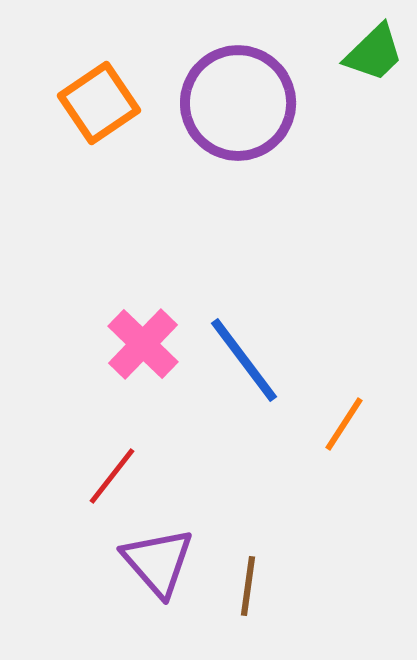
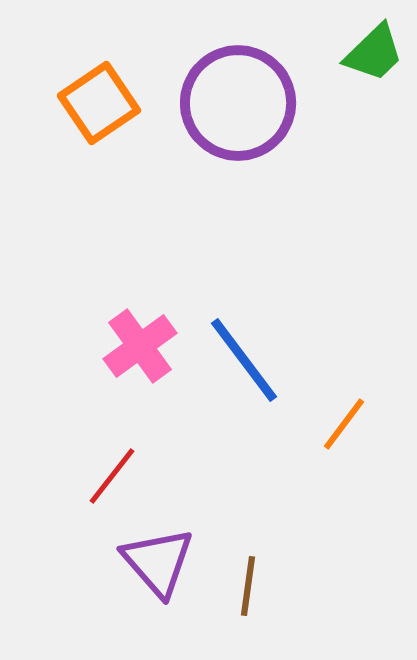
pink cross: moved 3 px left, 2 px down; rotated 10 degrees clockwise
orange line: rotated 4 degrees clockwise
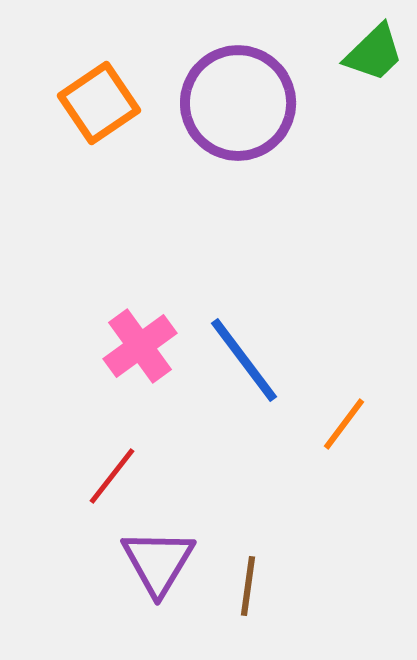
purple triangle: rotated 12 degrees clockwise
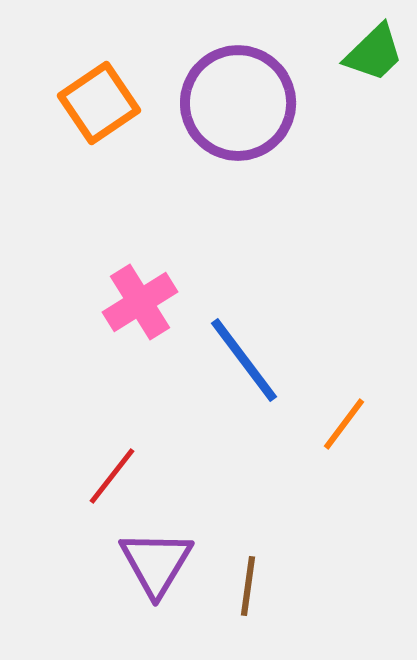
pink cross: moved 44 px up; rotated 4 degrees clockwise
purple triangle: moved 2 px left, 1 px down
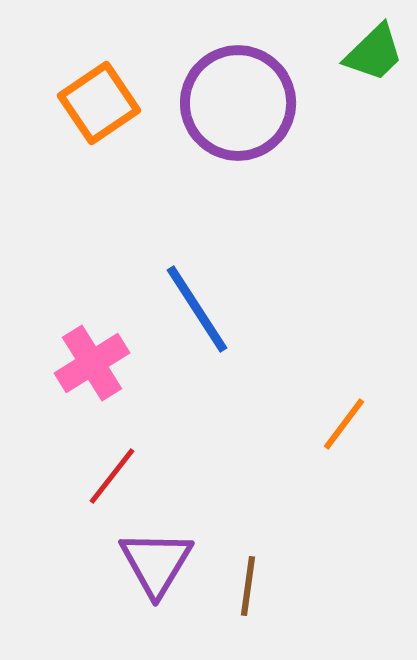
pink cross: moved 48 px left, 61 px down
blue line: moved 47 px left, 51 px up; rotated 4 degrees clockwise
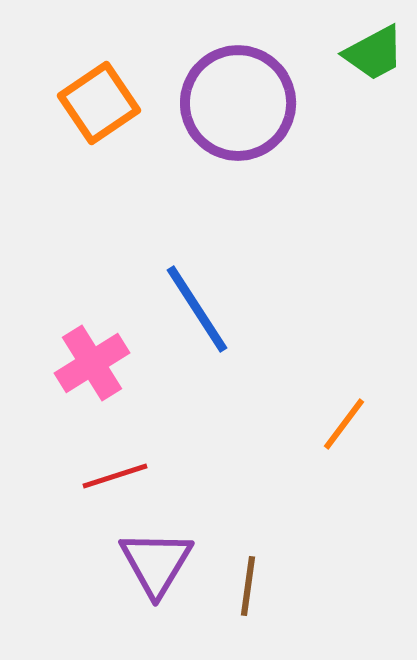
green trapezoid: rotated 16 degrees clockwise
red line: moved 3 px right; rotated 34 degrees clockwise
